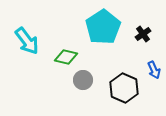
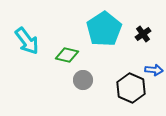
cyan pentagon: moved 1 px right, 2 px down
green diamond: moved 1 px right, 2 px up
blue arrow: rotated 60 degrees counterclockwise
black hexagon: moved 7 px right
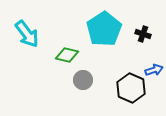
black cross: rotated 35 degrees counterclockwise
cyan arrow: moved 7 px up
blue arrow: rotated 24 degrees counterclockwise
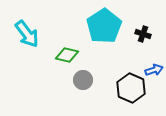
cyan pentagon: moved 3 px up
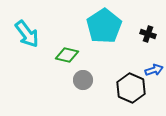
black cross: moved 5 px right
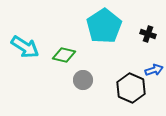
cyan arrow: moved 2 px left, 13 px down; rotated 20 degrees counterclockwise
green diamond: moved 3 px left
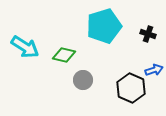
cyan pentagon: rotated 16 degrees clockwise
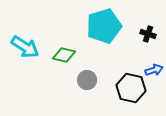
gray circle: moved 4 px right
black hexagon: rotated 12 degrees counterclockwise
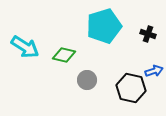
blue arrow: moved 1 px down
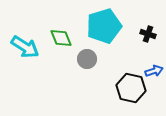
green diamond: moved 3 px left, 17 px up; rotated 55 degrees clockwise
gray circle: moved 21 px up
